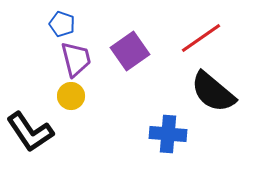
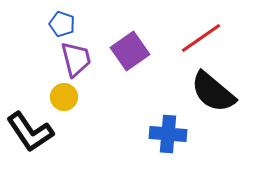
yellow circle: moved 7 px left, 1 px down
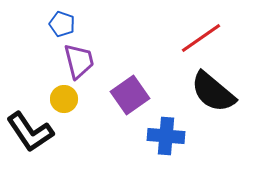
purple square: moved 44 px down
purple trapezoid: moved 3 px right, 2 px down
yellow circle: moved 2 px down
blue cross: moved 2 px left, 2 px down
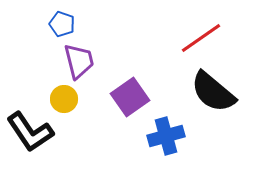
purple square: moved 2 px down
blue cross: rotated 21 degrees counterclockwise
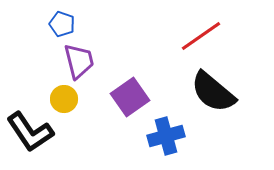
red line: moved 2 px up
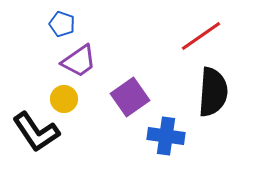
purple trapezoid: rotated 69 degrees clockwise
black semicircle: rotated 126 degrees counterclockwise
black L-shape: moved 6 px right
blue cross: rotated 24 degrees clockwise
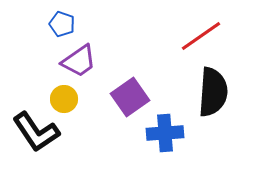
blue cross: moved 1 px left, 3 px up; rotated 12 degrees counterclockwise
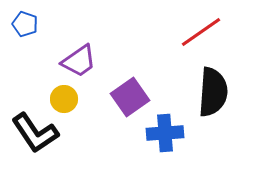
blue pentagon: moved 37 px left
red line: moved 4 px up
black L-shape: moved 1 px left, 1 px down
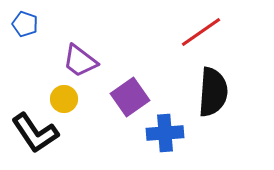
purple trapezoid: moved 1 px right; rotated 72 degrees clockwise
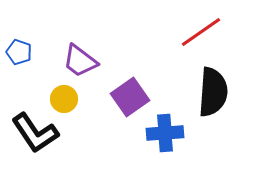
blue pentagon: moved 6 px left, 28 px down
